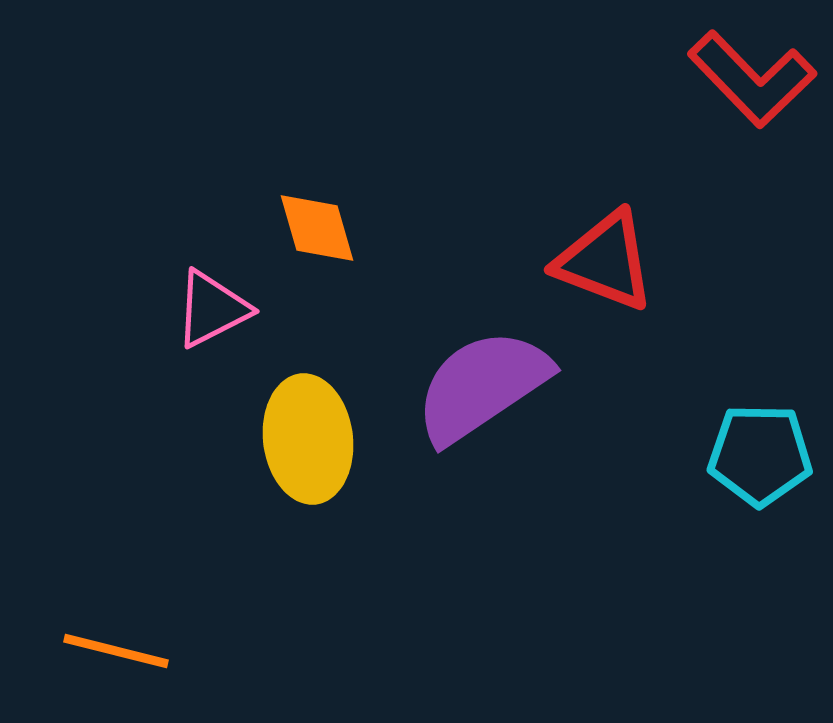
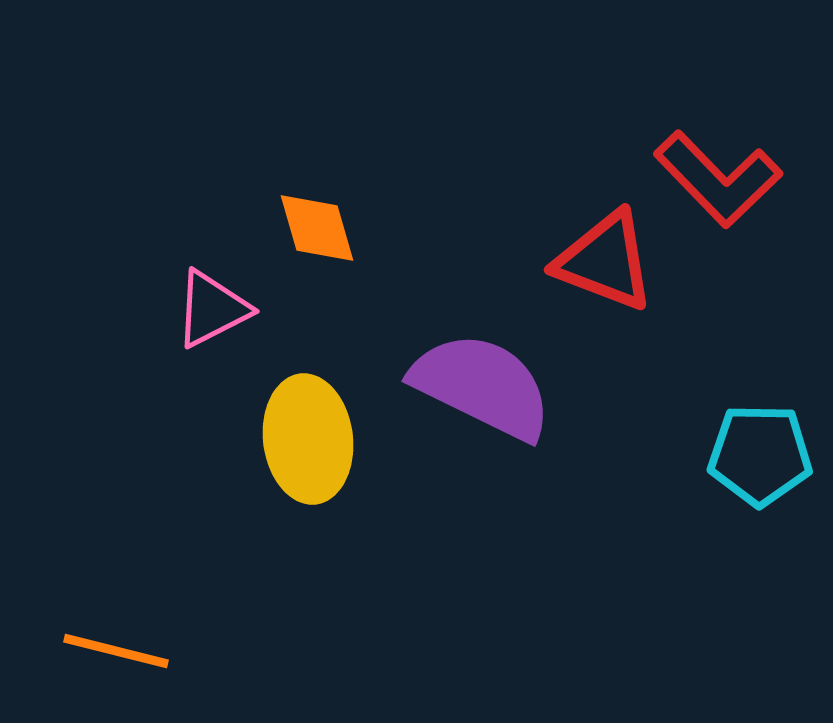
red L-shape: moved 34 px left, 100 px down
purple semicircle: rotated 60 degrees clockwise
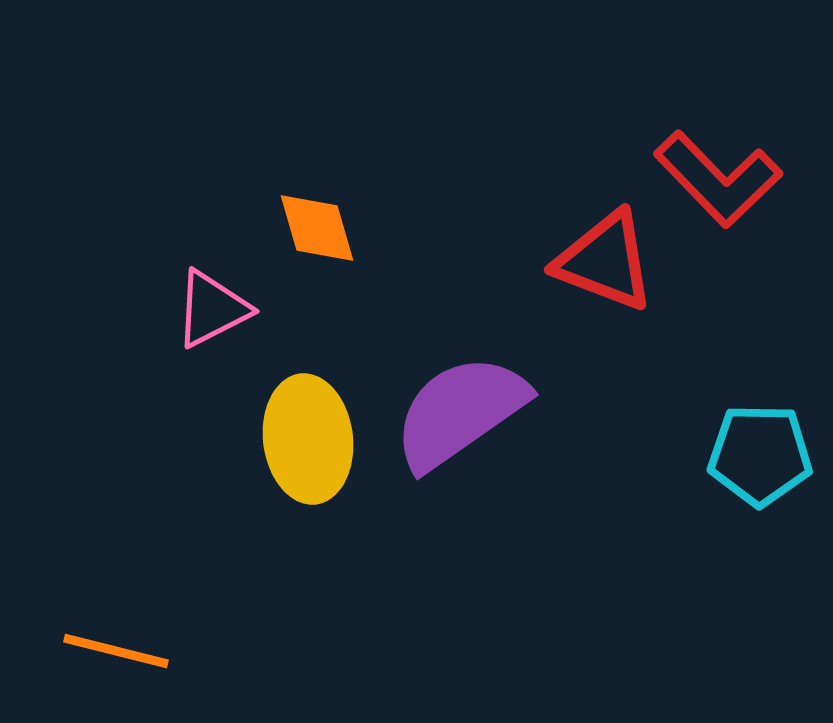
purple semicircle: moved 22 px left, 26 px down; rotated 61 degrees counterclockwise
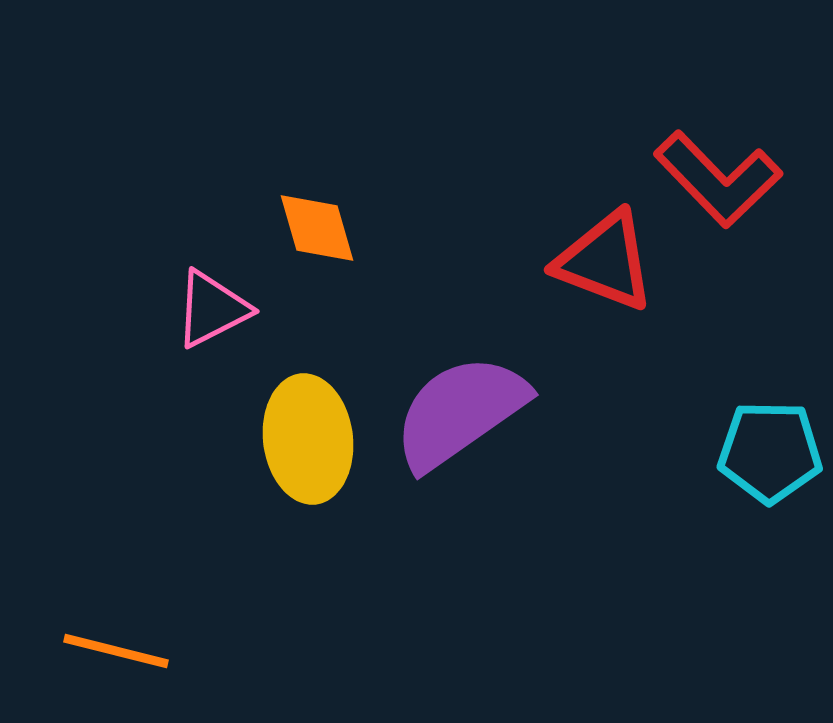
cyan pentagon: moved 10 px right, 3 px up
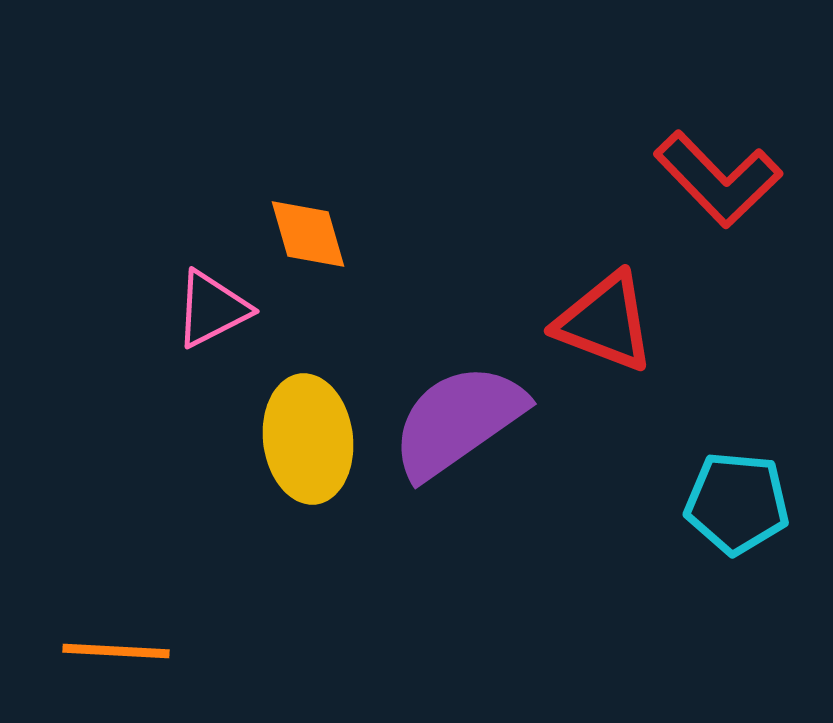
orange diamond: moved 9 px left, 6 px down
red triangle: moved 61 px down
purple semicircle: moved 2 px left, 9 px down
cyan pentagon: moved 33 px left, 51 px down; rotated 4 degrees clockwise
orange line: rotated 11 degrees counterclockwise
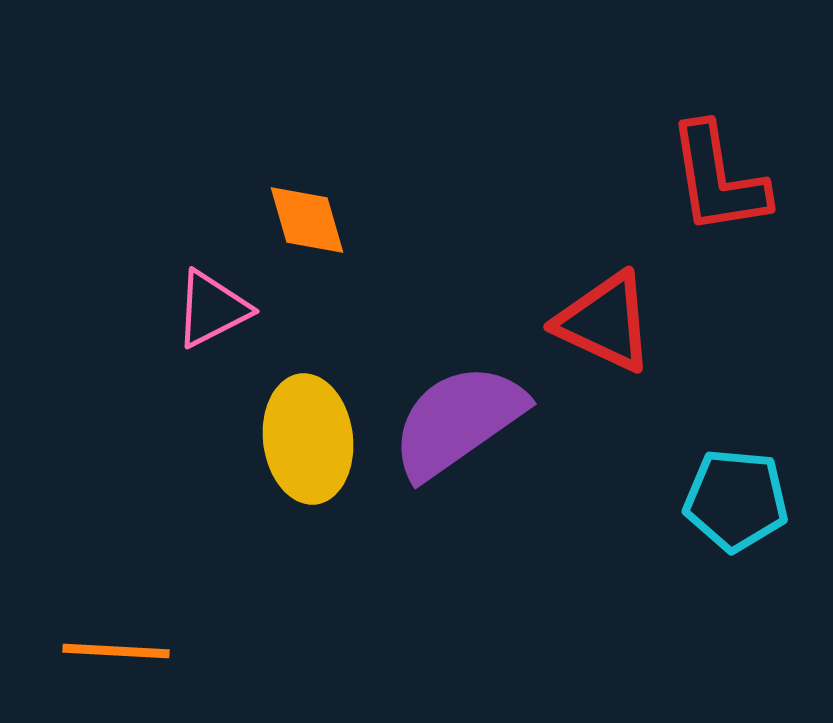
red L-shape: rotated 35 degrees clockwise
orange diamond: moved 1 px left, 14 px up
red triangle: rotated 4 degrees clockwise
cyan pentagon: moved 1 px left, 3 px up
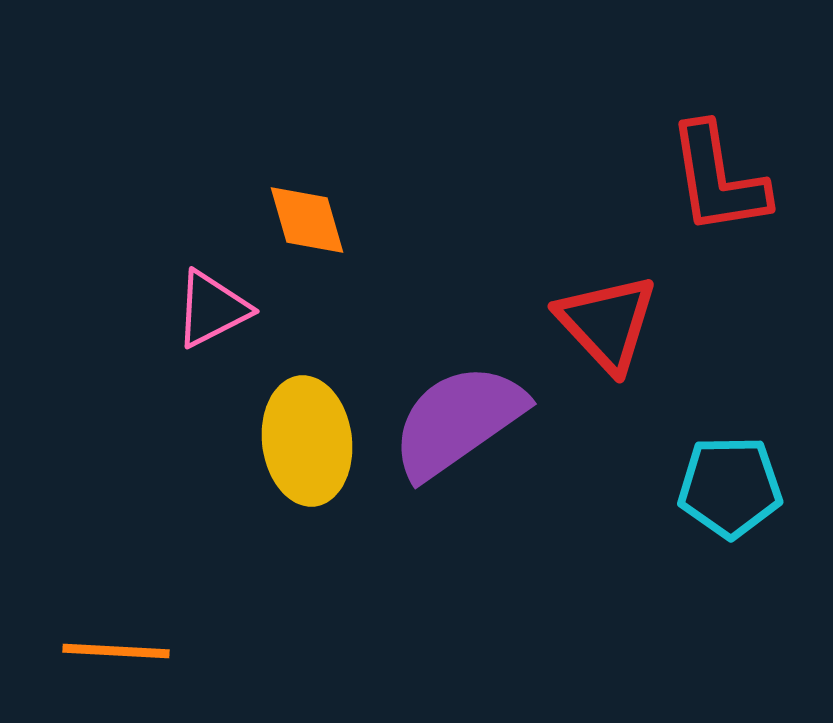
red triangle: moved 2 px right, 1 px down; rotated 22 degrees clockwise
yellow ellipse: moved 1 px left, 2 px down
cyan pentagon: moved 6 px left, 13 px up; rotated 6 degrees counterclockwise
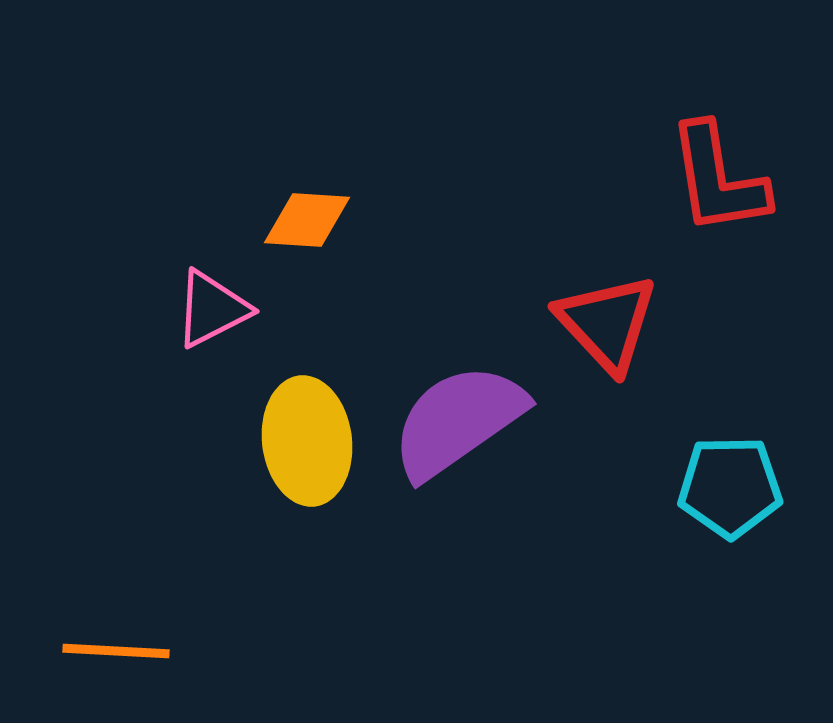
orange diamond: rotated 70 degrees counterclockwise
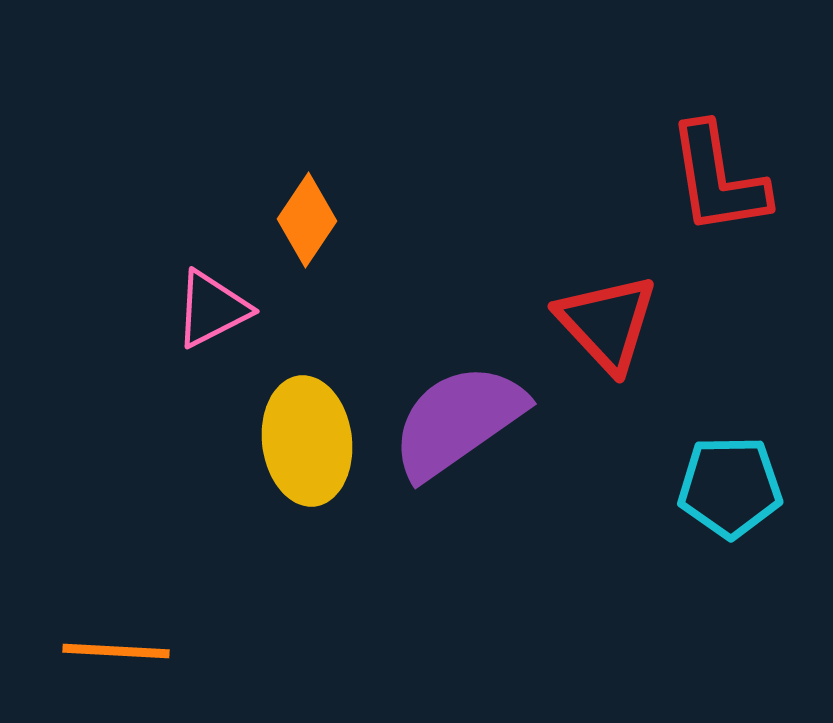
orange diamond: rotated 60 degrees counterclockwise
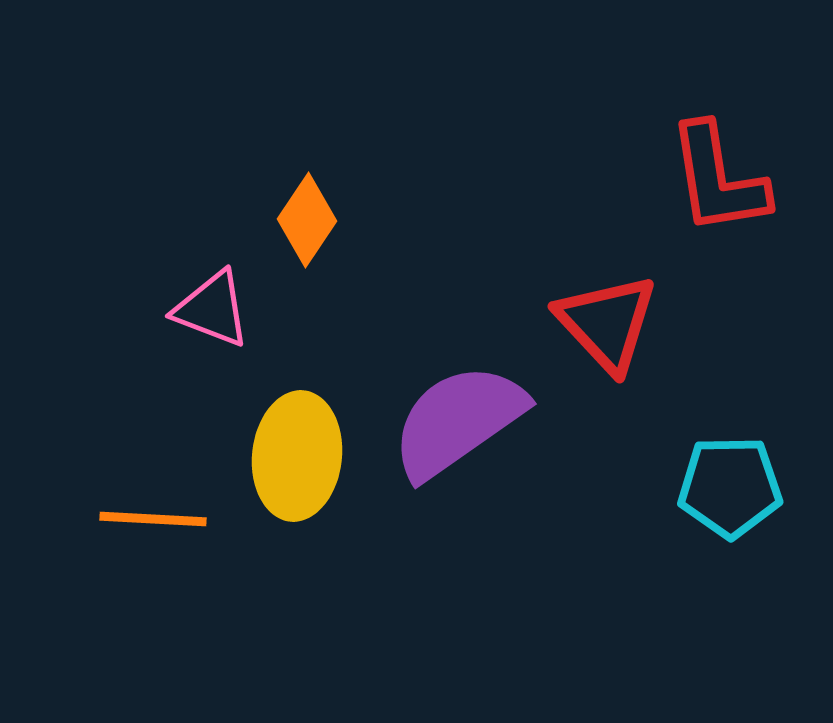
pink triangle: rotated 48 degrees clockwise
yellow ellipse: moved 10 px left, 15 px down; rotated 13 degrees clockwise
orange line: moved 37 px right, 132 px up
